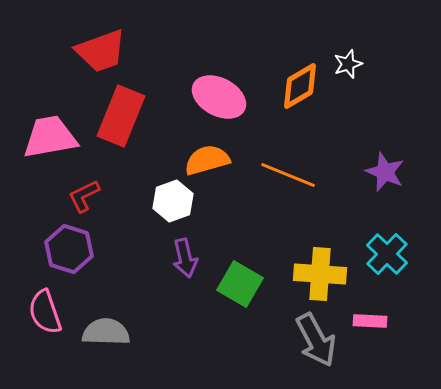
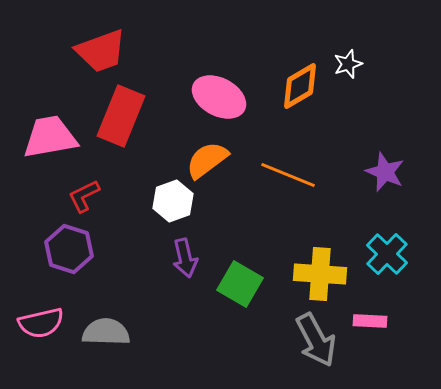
orange semicircle: rotated 21 degrees counterclockwise
pink semicircle: moved 4 px left, 11 px down; rotated 84 degrees counterclockwise
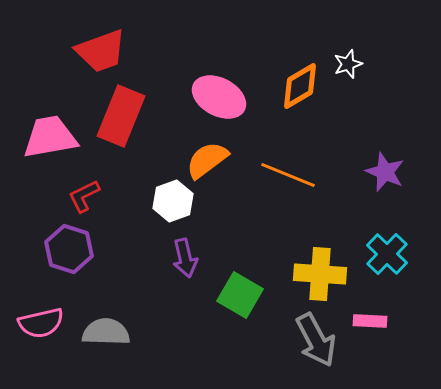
green square: moved 11 px down
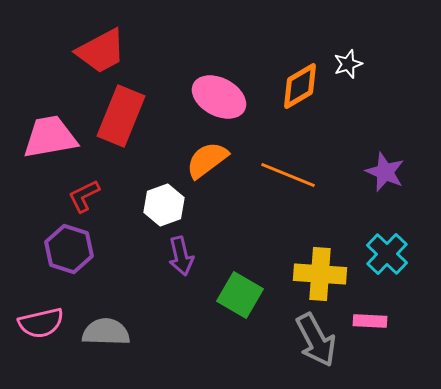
red trapezoid: rotated 8 degrees counterclockwise
white hexagon: moved 9 px left, 4 px down
purple arrow: moved 4 px left, 2 px up
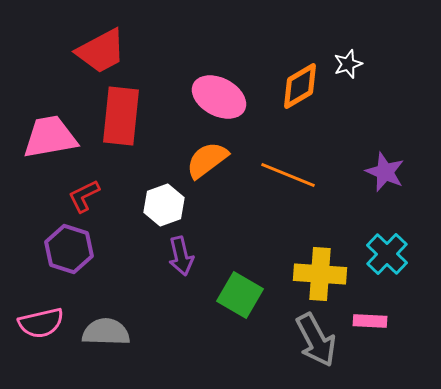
red rectangle: rotated 16 degrees counterclockwise
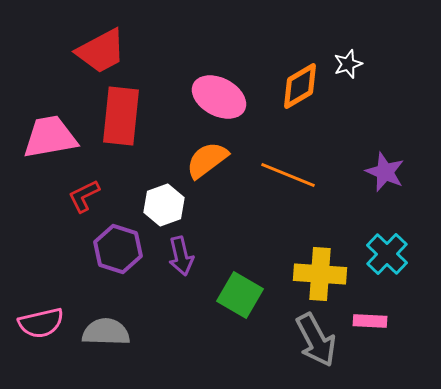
purple hexagon: moved 49 px right
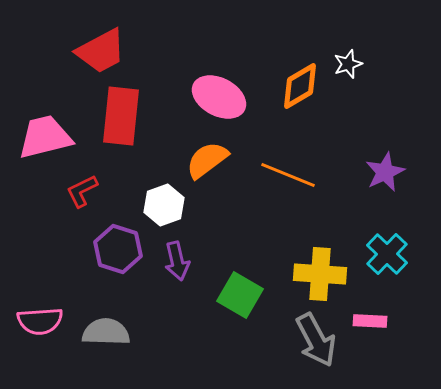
pink trapezoid: moved 5 px left; rotated 4 degrees counterclockwise
purple star: rotated 24 degrees clockwise
red L-shape: moved 2 px left, 5 px up
purple arrow: moved 4 px left, 5 px down
pink semicircle: moved 1 px left, 2 px up; rotated 9 degrees clockwise
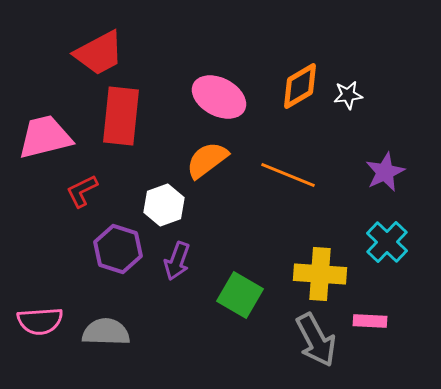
red trapezoid: moved 2 px left, 2 px down
white star: moved 31 px down; rotated 12 degrees clockwise
cyan cross: moved 12 px up
purple arrow: rotated 33 degrees clockwise
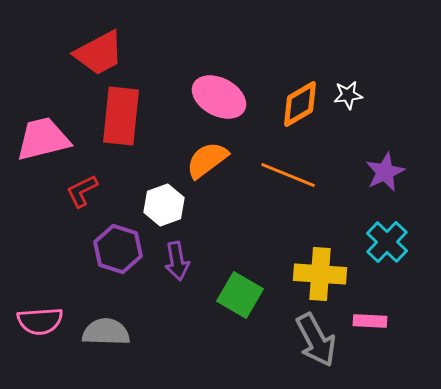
orange diamond: moved 18 px down
pink trapezoid: moved 2 px left, 2 px down
purple arrow: rotated 30 degrees counterclockwise
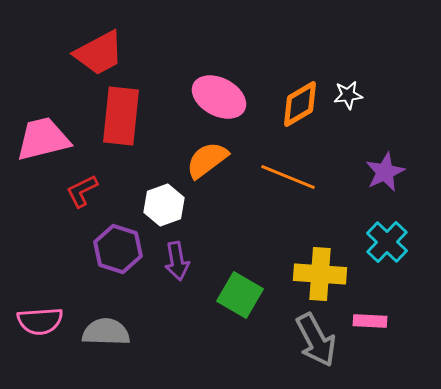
orange line: moved 2 px down
